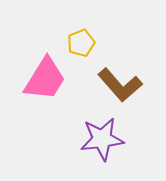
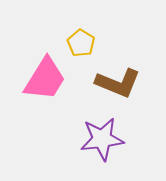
yellow pentagon: rotated 20 degrees counterclockwise
brown L-shape: moved 2 px left, 2 px up; rotated 27 degrees counterclockwise
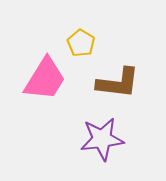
brown L-shape: rotated 15 degrees counterclockwise
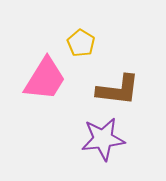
brown L-shape: moved 7 px down
purple star: moved 1 px right
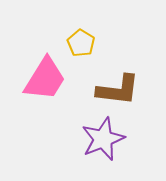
purple star: rotated 15 degrees counterclockwise
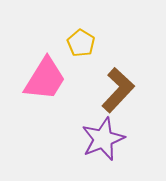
brown L-shape: rotated 54 degrees counterclockwise
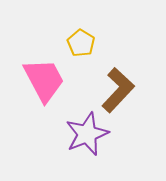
pink trapezoid: moved 1 px left, 1 px down; rotated 60 degrees counterclockwise
purple star: moved 16 px left, 5 px up
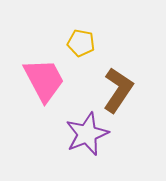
yellow pentagon: rotated 20 degrees counterclockwise
brown L-shape: rotated 9 degrees counterclockwise
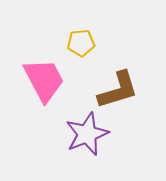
yellow pentagon: rotated 16 degrees counterclockwise
brown L-shape: rotated 39 degrees clockwise
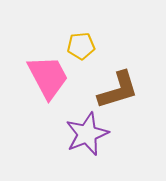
yellow pentagon: moved 3 px down
pink trapezoid: moved 4 px right, 3 px up
